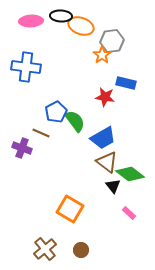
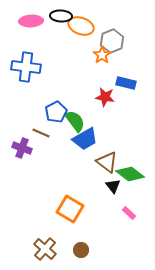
gray hexagon: rotated 15 degrees counterclockwise
blue trapezoid: moved 18 px left, 1 px down
brown cross: rotated 10 degrees counterclockwise
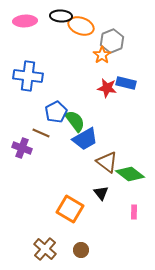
pink ellipse: moved 6 px left
blue cross: moved 2 px right, 9 px down
red star: moved 2 px right, 9 px up
black triangle: moved 12 px left, 7 px down
pink rectangle: moved 5 px right, 1 px up; rotated 48 degrees clockwise
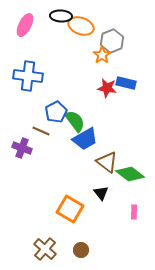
pink ellipse: moved 4 px down; rotated 60 degrees counterclockwise
brown line: moved 2 px up
